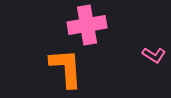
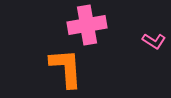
pink L-shape: moved 14 px up
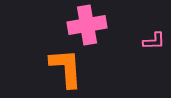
pink L-shape: rotated 35 degrees counterclockwise
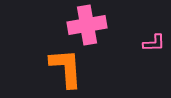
pink L-shape: moved 2 px down
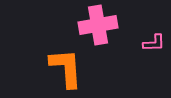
pink cross: moved 11 px right
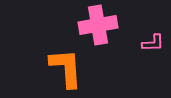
pink L-shape: moved 1 px left
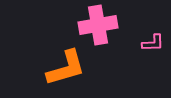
orange L-shape: rotated 78 degrees clockwise
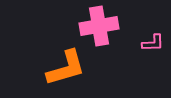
pink cross: moved 1 px right, 1 px down
